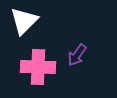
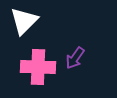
purple arrow: moved 2 px left, 3 px down
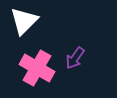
pink cross: moved 1 px left, 1 px down; rotated 28 degrees clockwise
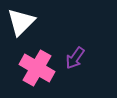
white triangle: moved 3 px left, 1 px down
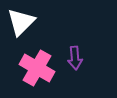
purple arrow: rotated 40 degrees counterclockwise
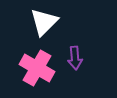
white triangle: moved 23 px right
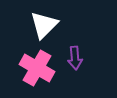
white triangle: moved 3 px down
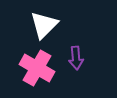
purple arrow: moved 1 px right
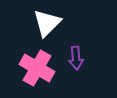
white triangle: moved 3 px right, 2 px up
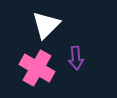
white triangle: moved 1 px left, 2 px down
